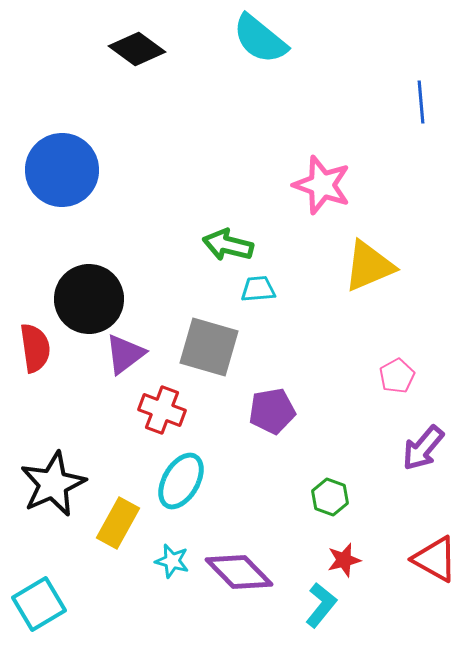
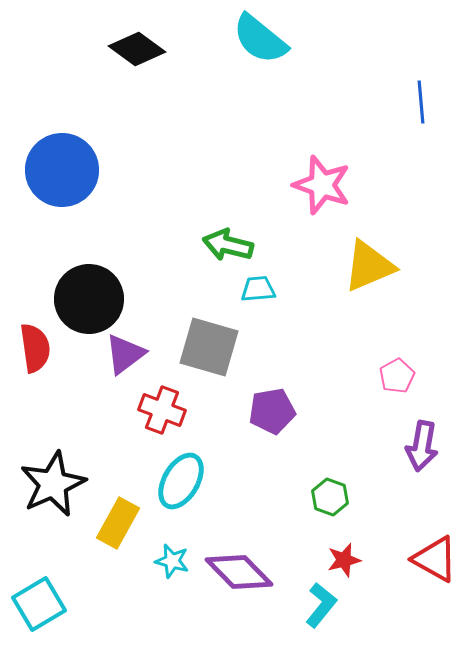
purple arrow: moved 1 px left, 2 px up; rotated 30 degrees counterclockwise
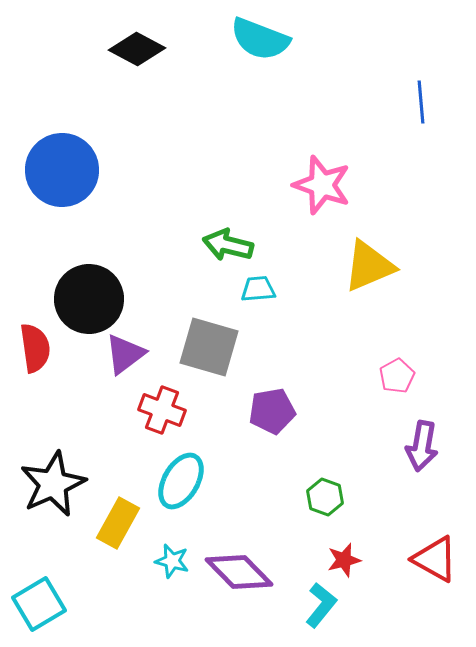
cyan semicircle: rotated 18 degrees counterclockwise
black diamond: rotated 8 degrees counterclockwise
green hexagon: moved 5 px left
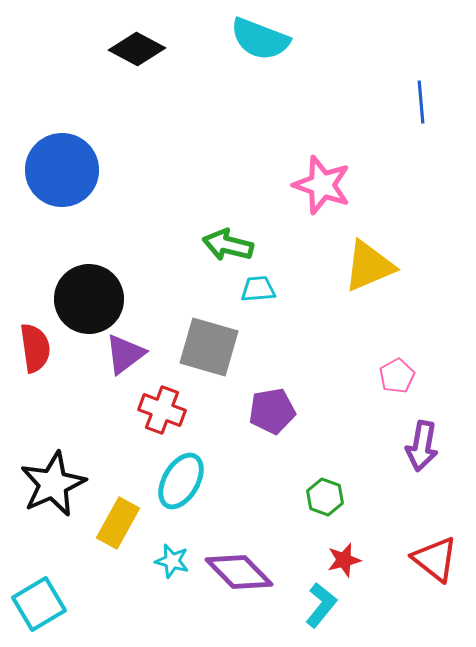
red triangle: rotated 9 degrees clockwise
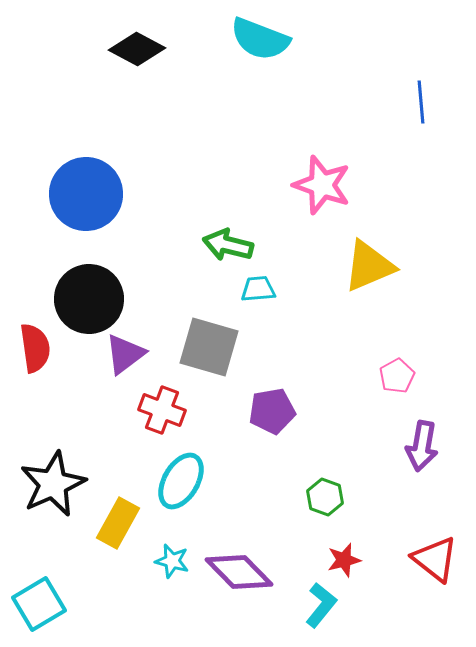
blue circle: moved 24 px right, 24 px down
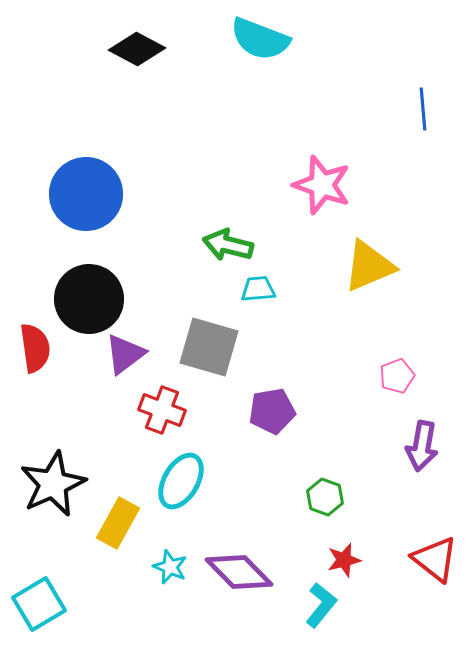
blue line: moved 2 px right, 7 px down
pink pentagon: rotated 8 degrees clockwise
cyan star: moved 2 px left, 6 px down; rotated 8 degrees clockwise
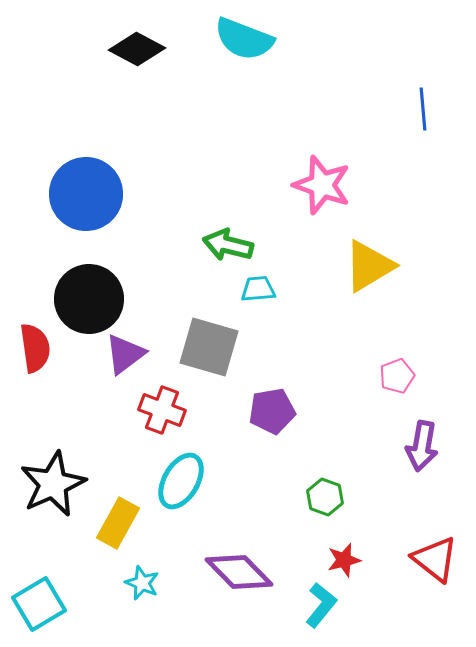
cyan semicircle: moved 16 px left
yellow triangle: rotated 8 degrees counterclockwise
cyan star: moved 28 px left, 16 px down
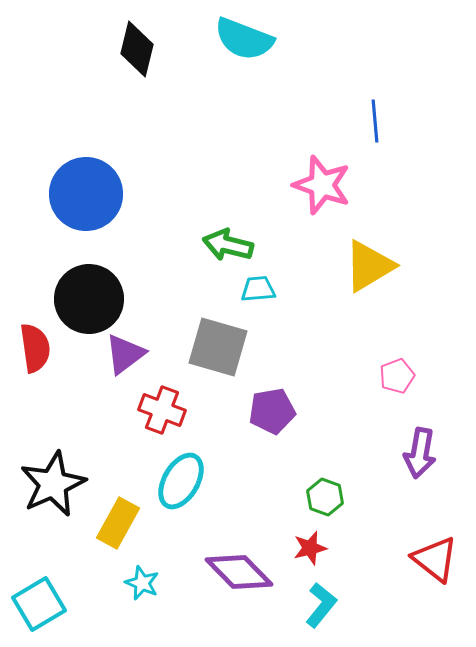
black diamond: rotated 76 degrees clockwise
blue line: moved 48 px left, 12 px down
gray square: moved 9 px right
purple arrow: moved 2 px left, 7 px down
red star: moved 34 px left, 12 px up
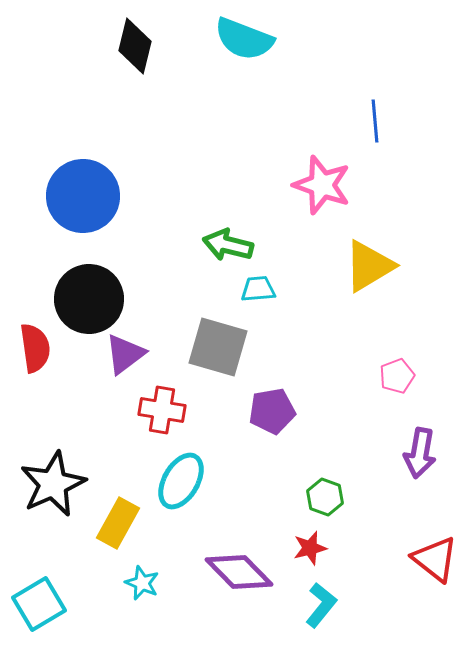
black diamond: moved 2 px left, 3 px up
blue circle: moved 3 px left, 2 px down
red cross: rotated 12 degrees counterclockwise
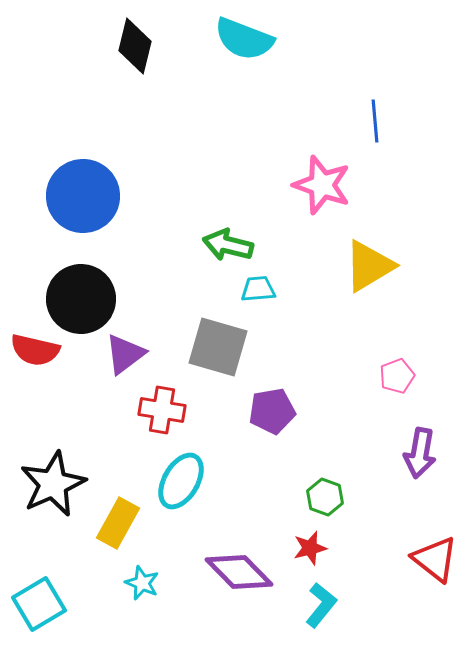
black circle: moved 8 px left
red semicircle: moved 2 px down; rotated 111 degrees clockwise
